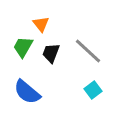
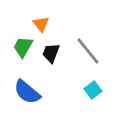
gray line: rotated 8 degrees clockwise
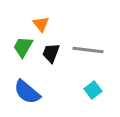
gray line: moved 1 px up; rotated 44 degrees counterclockwise
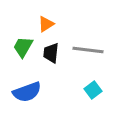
orange triangle: moved 5 px right; rotated 36 degrees clockwise
black trapezoid: rotated 15 degrees counterclockwise
blue semicircle: rotated 60 degrees counterclockwise
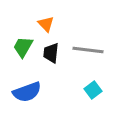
orange triangle: rotated 42 degrees counterclockwise
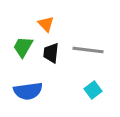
blue semicircle: moved 1 px right, 1 px up; rotated 12 degrees clockwise
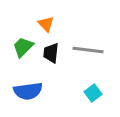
green trapezoid: rotated 15 degrees clockwise
cyan square: moved 3 px down
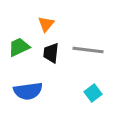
orange triangle: rotated 24 degrees clockwise
green trapezoid: moved 4 px left; rotated 20 degrees clockwise
